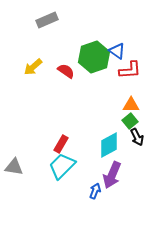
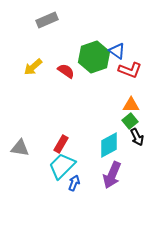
red L-shape: rotated 25 degrees clockwise
gray triangle: moved 6 px right, 19 px up
blue arrow: moved 21 px left, 8 px up
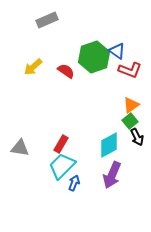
orange triangle: rotated 36 degrees counterclockwise
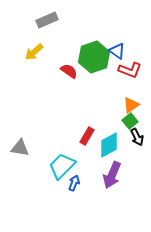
yellow arrow: moved 1 px right, 15 px up
red semicircle: moved 3 px right
red rectangle: moved 26 px right, 8 px up
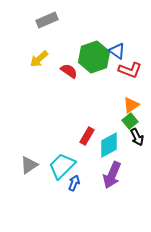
yellow arrow: moved 5 px right, 7 px down
gray triangle: moved 9 px right, 17 px down; rotated 42 degrees counterclockwise
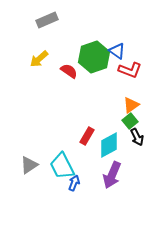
cyan trapezoid: rotated 72 degrees counterclockwise
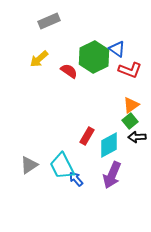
gray rectangle: moved 2 px right, 1 px down
blue triangle: moved 2 px up
green hexagon: rotated 8 degrees counterclockwise
black arrow: rotated 114 degrees clockwise
blue arrow: moved 2 px right, 4 px up; rotated 63 degrees counterclockwise
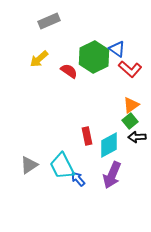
red L-shape: moved 1 px up; rotated 20 degrees clockwise
red rectangle: rotated 42 degrees counterclockwise
blue arrow: moved 2 px right
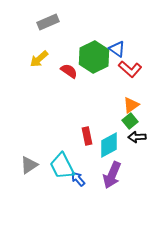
gray rectangle: moved 1 px left, 1 px down
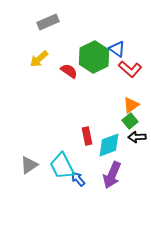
cyan diamond: rotated 8 degrees clockwise
